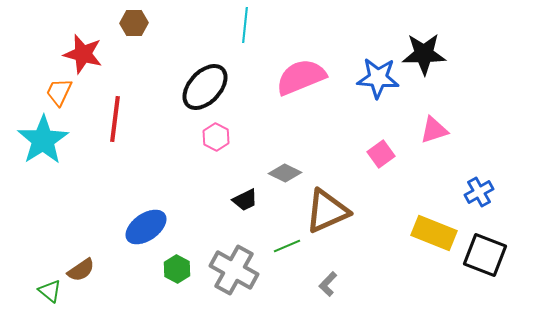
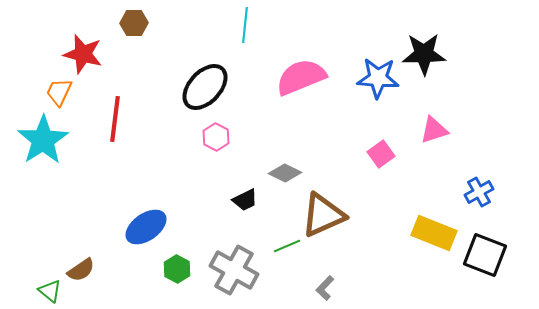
brown triangle: moved 4 px left, 4 px down
gray L-shape: moved 3 px left, 4 px down
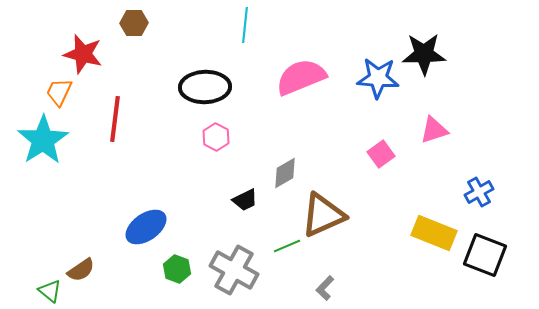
black ellipse: rotated 45 degrees clockwise
gray diamond: rotated 56 degrees counterclockwise
green hexagon: rotated 8 degrees counterclockwise
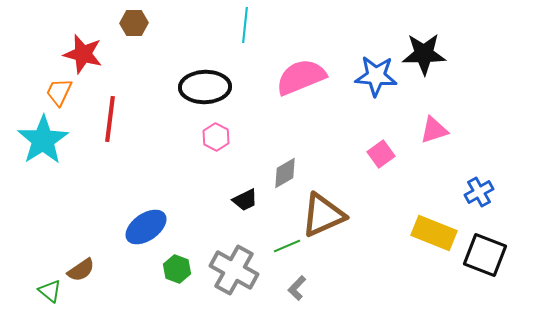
blue star: moved 2 px left, 2 px up
red line: moved 5 px left
gray L-shape: moved 28 px left
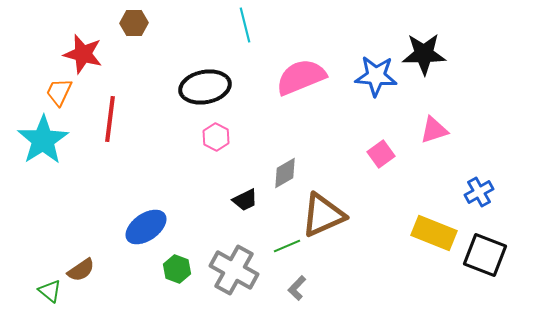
cyan line: rotated 20 degrees counterclockwise
black ellipse: rotated 9 degrees counterclockwise
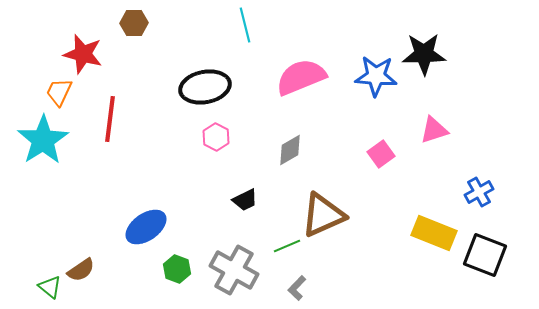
gray diamond: moved 5 px right, 23 px up
green triangle: moved 4 px up
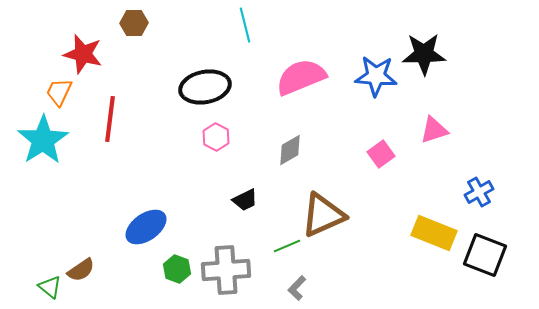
gray cross: moved 8 px left; rotated 33 degrees counterclockwise
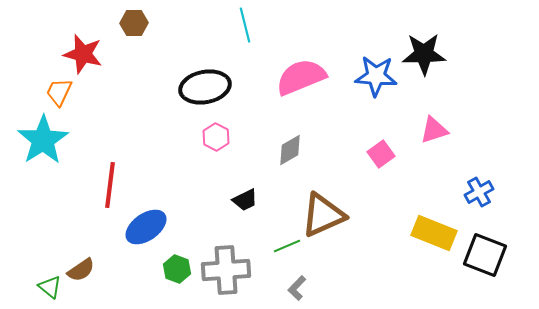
red line: moved 66 px down
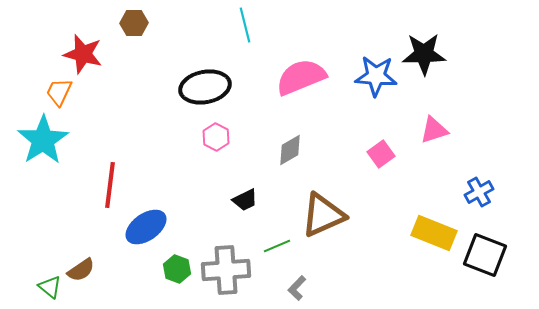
green line: moved 10 px left
